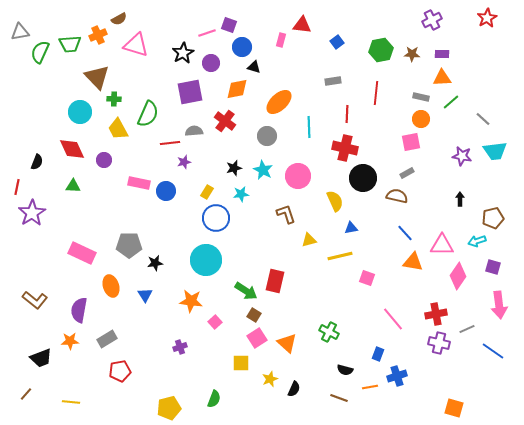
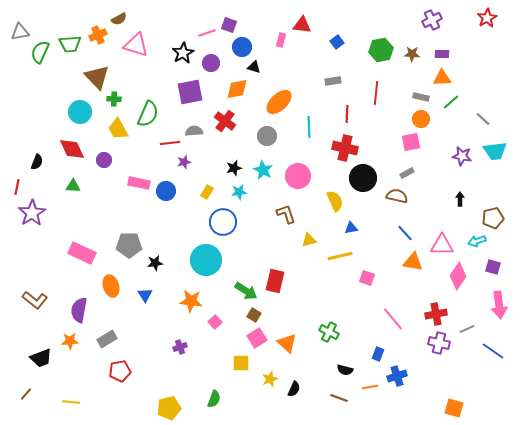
cyan star at (241, 194): moved 2 px left, 2 px up
blue circle at (216, 218): moved 7 px right, 4 px down
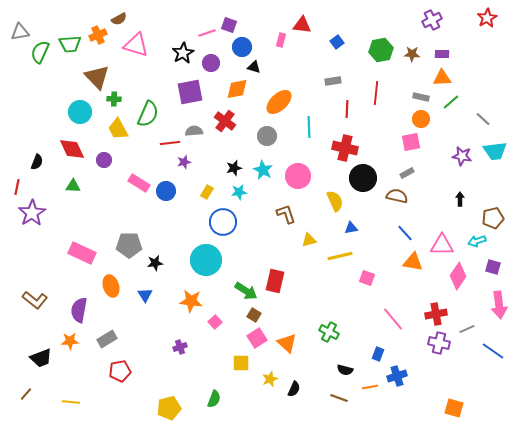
red line at (347, 114): moved 5 px up
pink rectangle at (139, 183): rotated 20 degrees clockwise
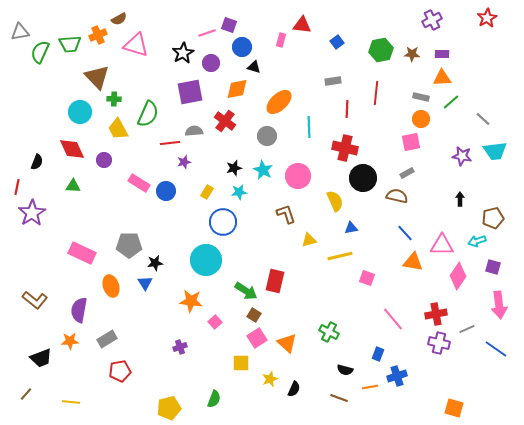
blue triangle at (145, 295): moved 12 px up
blue line at (493, 351): moved 3 px right, 2 px up
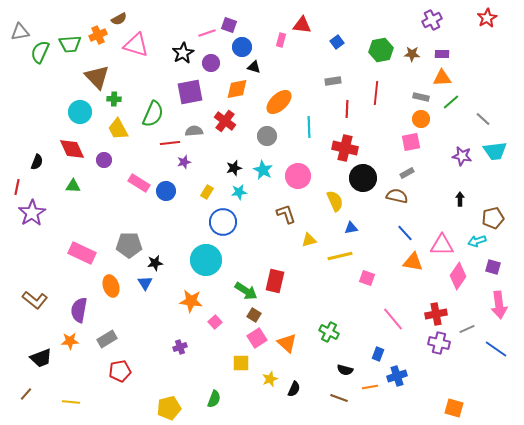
green semicircle at (148, 114): moved 5 px right
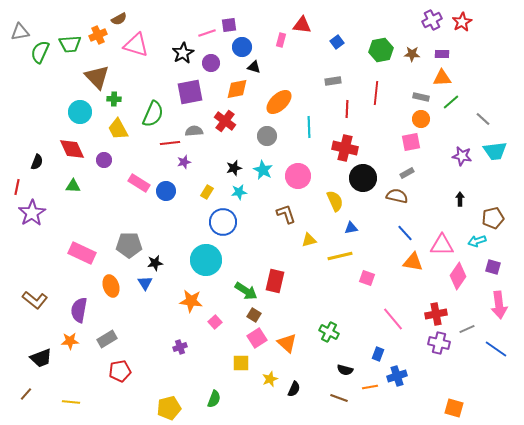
red star at (487, 18): moved 25 px left, 4 px down
purple square at (229, 25): rotated 28 degrees counterclockwise
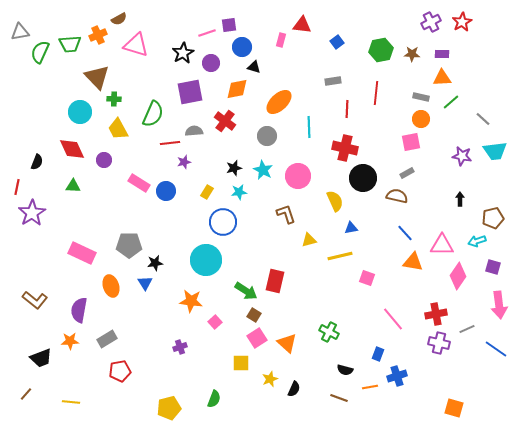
purple cross at (432, 20): moved 1 px left, 2 px down
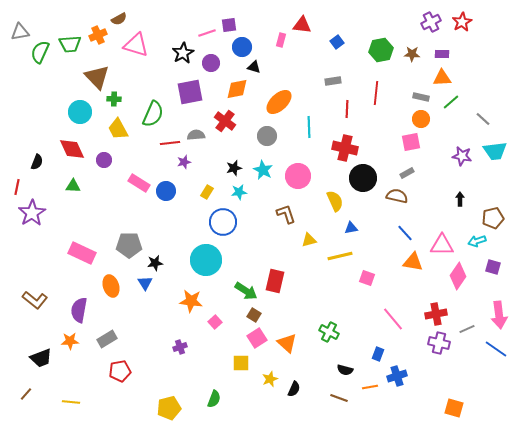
gray semicircle at (194, 131): moved 2 px right, 4 px down
pink arrow at (499, 305): moved 10 px down
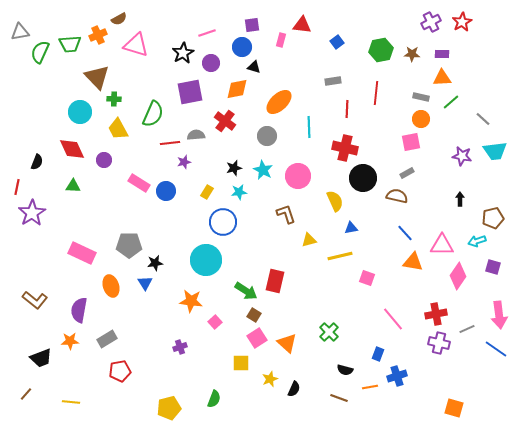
purple square at (229, 25): moved 23 px right
green cross at (329, 332): rotated 18 degrees clockwise
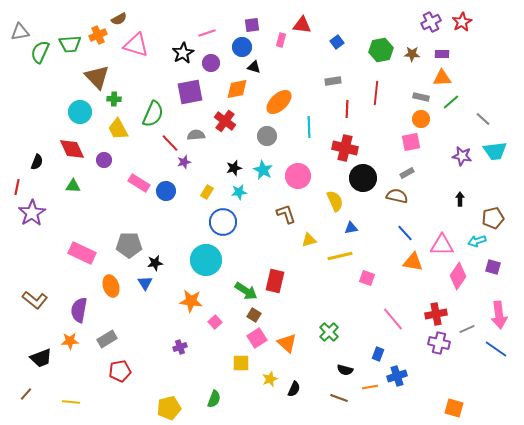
red line at (170, 143): rotated 54 degrees clockwise
